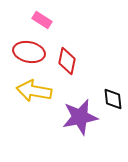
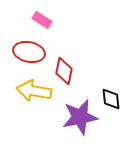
red diamond: moved 3 px left, 10 px down
black diamond: moved 2 px left
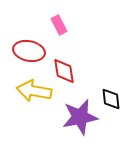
pink rectangle: moved 17 px right, 5 px down; rotated 30 degrees clockwise
red ellipse: moved 1 px up
red diamond: rotated 20 degrees counterclockwise
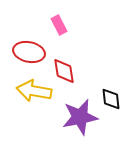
red ellipse: moved 1 px down
